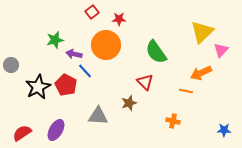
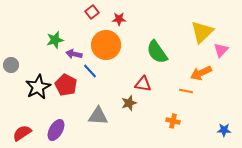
green semicircle: moved 1 px right
blue line: moved 5 px right
red triangle: moved 2 px left, 2 px down; rotated 36 degrees counterclockwise
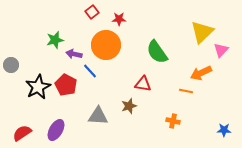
brown star: moved 3 px down
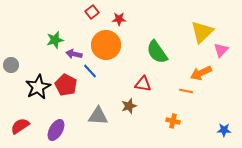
red semicircle: moved 2 px left, 7 px up
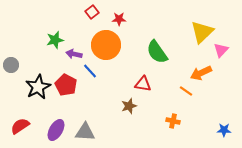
orange line: rotated 24 degrees clockwise
gray triangle: moved 13 px left, 16 px down
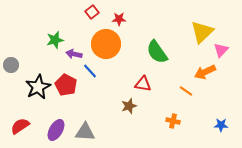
orange circle: moved 1 px up
orange arrow: moved 4 px right, 1 px up
blue star: moved 3 px left, 5 px up
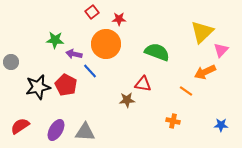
green star: rotated 18 degrees clockwise
green semicircle: rotated 145 degrees clockwise
gray circle: moved 3 px up
black star: rotated 15 degrees clockwise
brown star: moved 2 px left, 6 px up; rotated 14 degrees clockwise
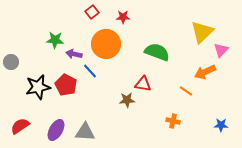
red star: moved 4 px right, 2 px up
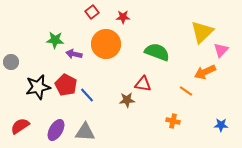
blue line: moved 3 px left, 24 px down
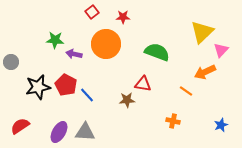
blue star: rotated 24 degrees counterclockwise
purple ellipse: moved 3 px right, 2 px down
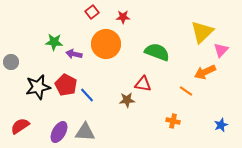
green star: moved 1 px left, 2 px down
